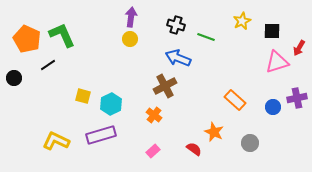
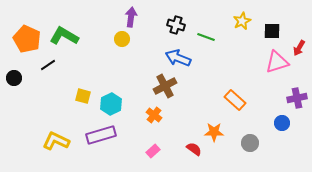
green L-shape: moved 2 px right, 1 px down; rotated 36 degrees counterclockwise
yellow circle: moved 8 px left
blue circle: moved 9 px right, 16 px down
orange star: rotated 24 degrees counterclockwise
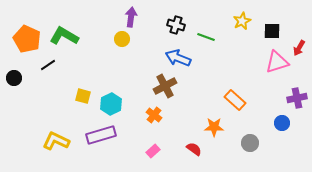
orange star: moved 5 px up
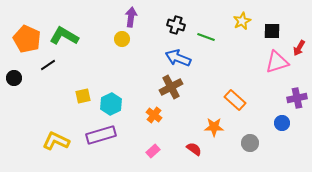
brown cross: moved 6 px right, 1 px down
yellow square: rotated 28 degrees counterclockwise
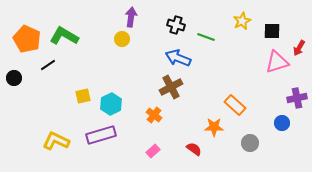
orange rectangle: moved 5 px down
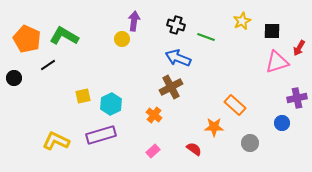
purple arrow: moved 3 px right, 4 px down
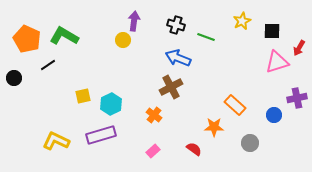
yellow circle: moved 1 px right, 1 px down
blue circle: moved 8 px left, 8 px up
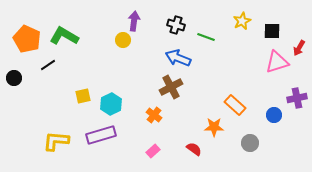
yellow L-shape: rotated 20 degrees counterclockwise
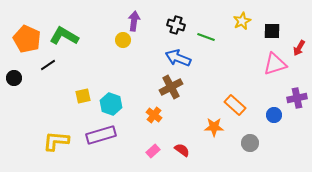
pink triangle: moved 2 px left, 2 px down
cyan hexagon: rotated 15 degrees counterclockwise
red semicircle: moved 12 px left, 1 px down
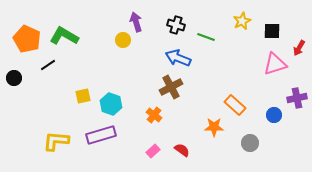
purple arrow: moved 2 px right, 1 px down; rotated 24 degrees counterclockwise
